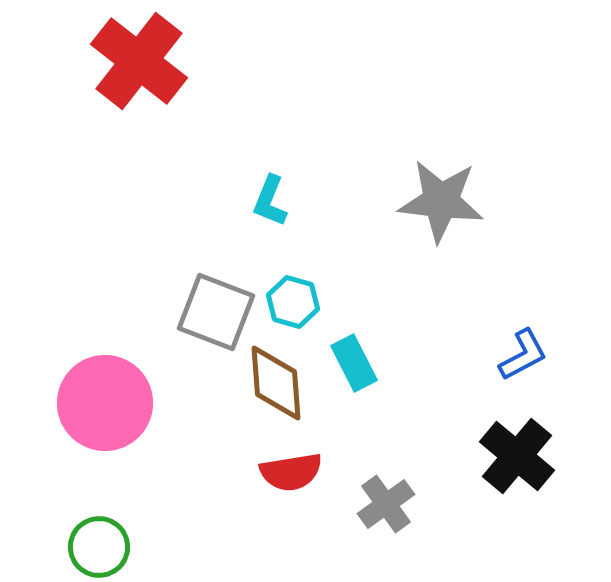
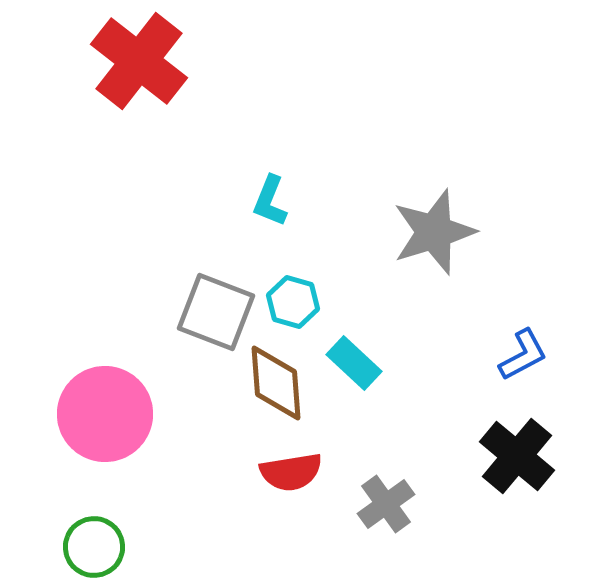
gray star: moved 7 px left, 31 px down; rotated 24 degrees counterclockwise
cyan rectangle: rotated 20 degrees counterclockwise
pink circle: moved 11 px down
green circle: moved 5 px left
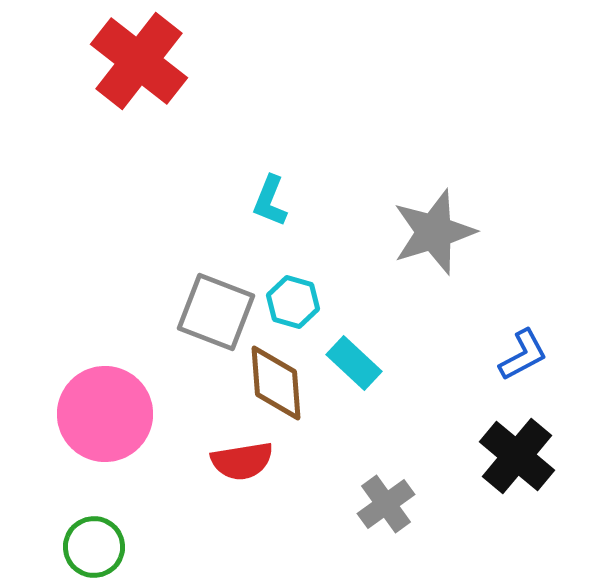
red semicircle: moved 49 px left, 11 px up
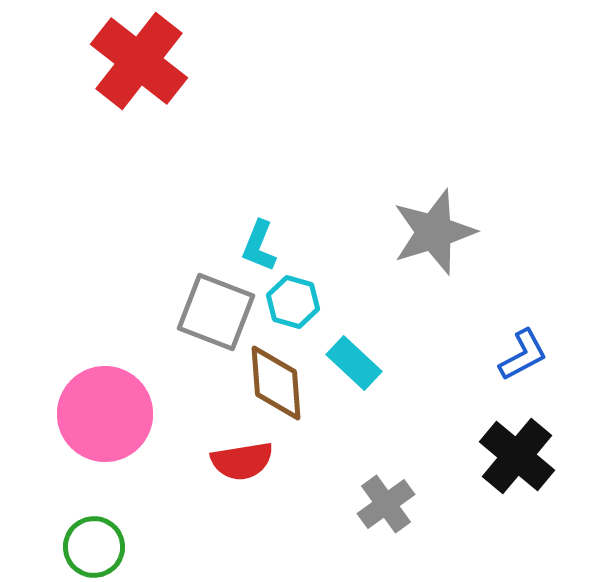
cyan L-shape: moved 11 px left, 45 px down
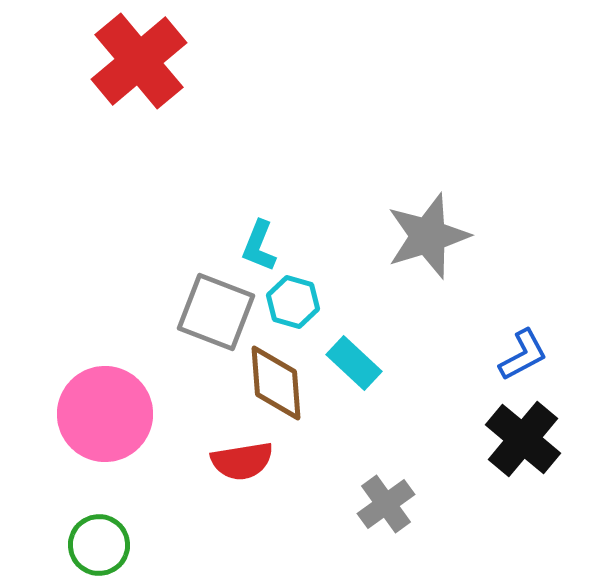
red cross: rotated 12 degrees clockwise
gray star: moved 6 px left, 4 px down
black cross: moved 6 px right, 17 px up
green circle: moved 5 px right, 2 px up
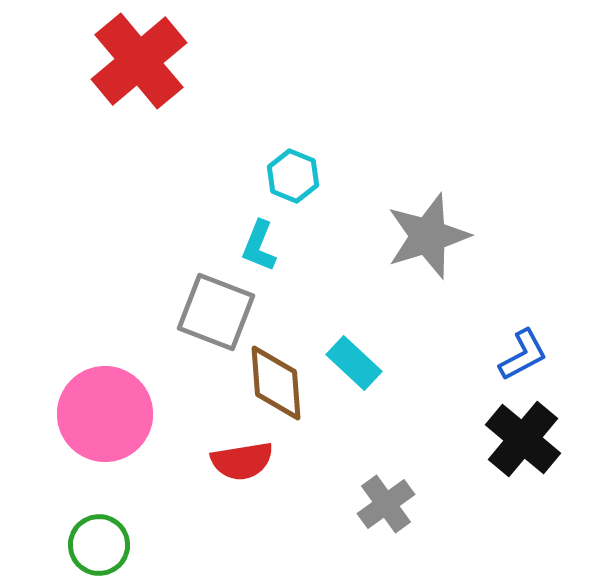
cyan hexagon: moved 126 px up; rotated 6 degrees clockwise
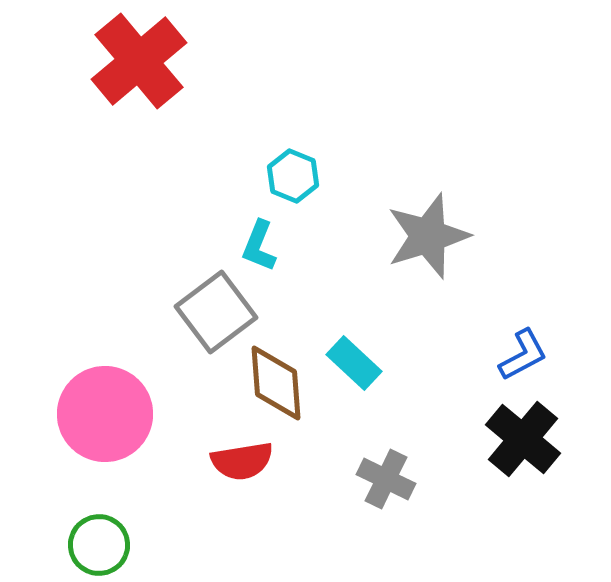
gray square: rotated 32 degrees clockwise
gray cross: moved 25 px up; rotated 28 degrees counterclockwise
